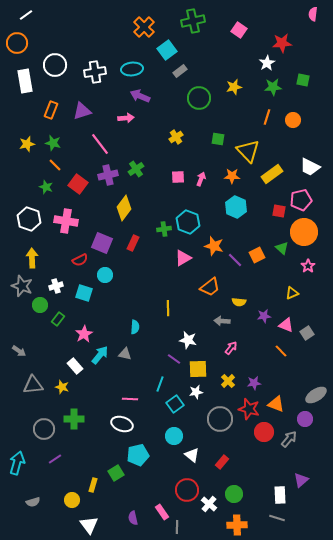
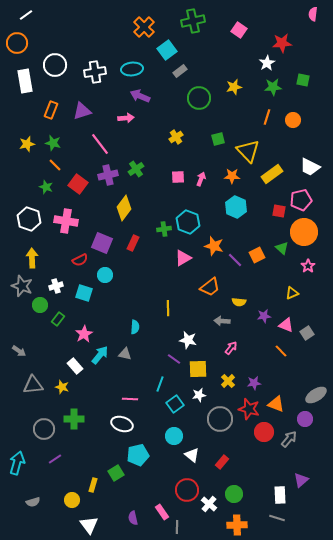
green square at (218, 139): rotated 24 degrees counterclockwise
white star at (196, 392): moved 3 px right, 3 px down
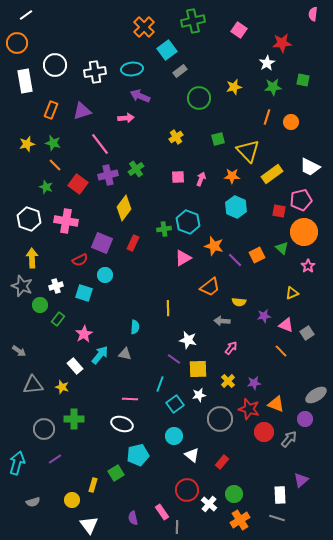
orange circle at (293, 120): moved 2 px left, 2 px down
orange cross at (237, 525): moved 3 px right, 5 px up; rotated 30 degrees counterclockwise
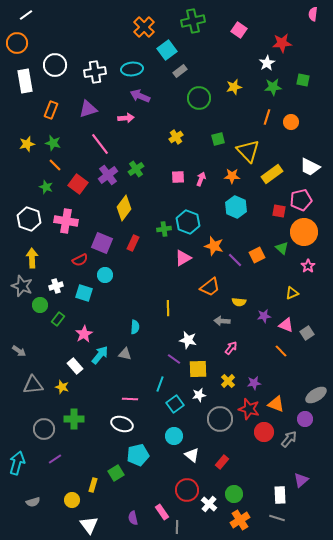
purple triangle at (82, 111): moved 6 px right, 2 px up
purple cross at (108, 175): rotated 24 degrees counterclockwise
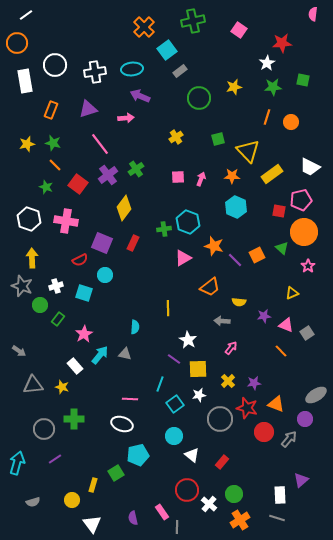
white star at (188, 340): rotated 18 degrees clockwise
red star at (249, 409): moved 2 px left, 1 px up
white triangle at (89, 525): moved 3 px right, 1 px up
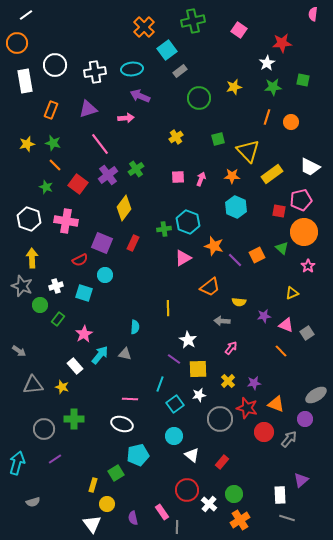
yellow circle at (72, 500): moved 35 px right, 4 px down
gray line at (277, 518): moved 10 px right
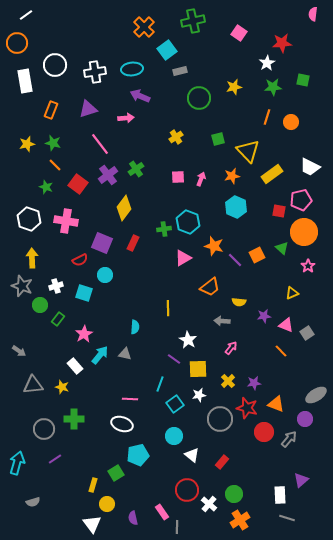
pink square at (239, 30): moved 3 px down
gray rectangle at (180, 71): rotated 24 degrees clockwise
orange star at (232, 176): rotated 14 degrees counterclockwise
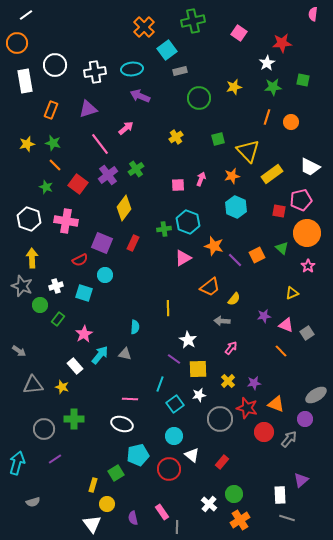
pink arrow at (126, 118): moved 10 px down; rotated 35 degrees counterclockwise
pink square at (178, 177): moved 8 px down
orange circle at (304, 232): moved 3 px right, 1 px down
yellow semicircle at (239, 302): moved 5 px left, 3 px up; rotated 56 degrees counterclockwise
red circle at (187, 490): moved 18 px left, 21 px up
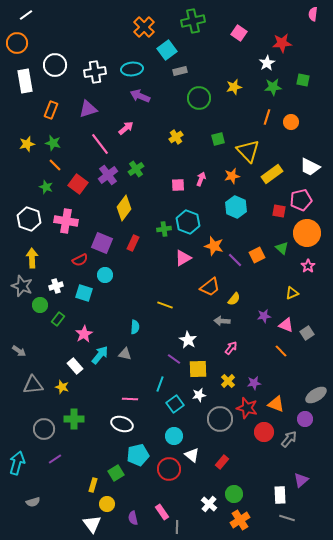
yellow line at (168, 308): moved 3 px left, 3 px up; rotated 70 degrees counterclockwise
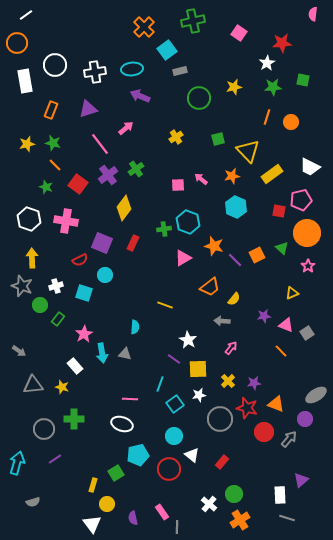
pink arrow at (201, 179): rotated 72 degrees counterclockwise
cyan arrow at (100, 355): moved 2 px right, 2 px up; rotated 132 degrees clockwise
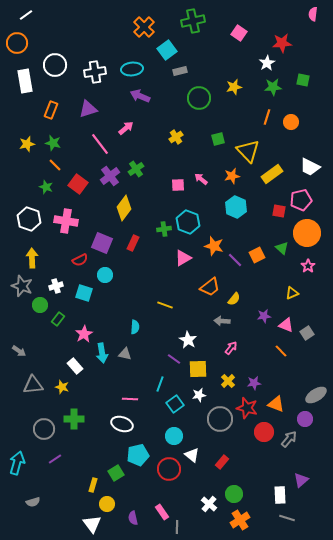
purple cross at (108, 175): moved 2 px right, 1 px down
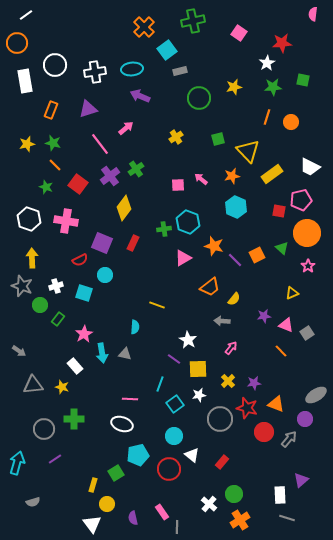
yellow line at (165, 305): moved 8 px left
